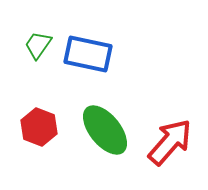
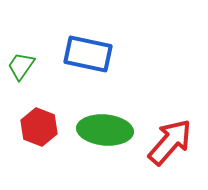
green trapezoid: moved 17 px left, 21 px down
green ellipse: rotated 46 degrees counterclockwise
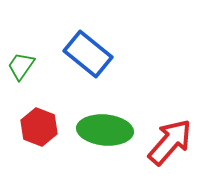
blue rectangle: rotated 27 degrees clockwise
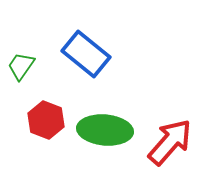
blue rectangle: moved 2 px left
red hexagon: moved 7 px right, 7 px up
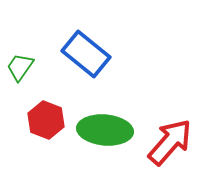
green trapezoid: moved 1 px left, 1 px down
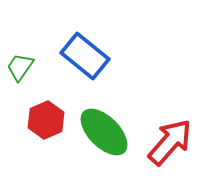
blue rectangle: moved 1 px left, 2 px down
red hexagon: rotated 15 degrees clockwise
green ellipse: moved 1 px left, 2 px down; rotated 40 degrees clockwise
